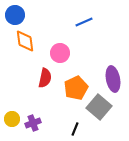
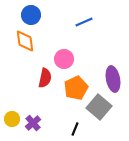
blue circle: moved 16 px right
pink circle: moved 4 px right, 6 px down
purple cross: rotated 21 degrees counterclockwise
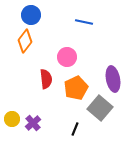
blue line: rotated 36 degrees clockwise
orange diamond: rotated 45 degrees clockwise
pink circle: moved 3 px right, 2 px up
red semicircle: moved 1 px right, 1 px down; rotated 18 degrees counterclockwise
gray square: moved 1 px right, 1 px down
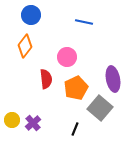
orange diamond: moved 5 px down
yellow circle: moved 1 px down
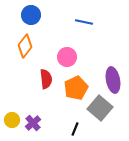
purple ellipse: moved 1 px down
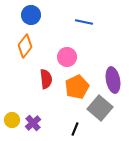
orange pentagon: moved 1 px right, 1 px up
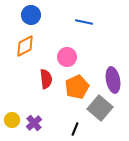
orange diamond: rotated 25 degrees clockwise
purple cross: moved 1 px right
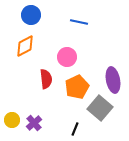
blue line: moved 5 px left
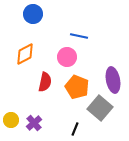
blue circle: moved 2 px right, 1 px up
blue line: moved 14 px down
orange diamond: moved 8 px down
red semicircle: moved 1 px left, 3 px down; rotated 18 degrees clockwise
orange pentagon: rotated 25 degrees counterclockwise
yellow circle: moved 1 px left
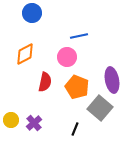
blue circle: moved 1 px left, 1 px up
blue line: rotated 24 degrees counterclockwise
purple ellipse: moved 1 px left
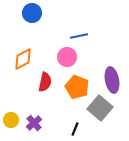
orange diamond: moved 2 px left, 5 px down
